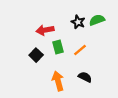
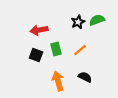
black star: rotated 24 degrees clockwise
red arrow: moved 6 px left
green rectangle: moved 2 px left, 2 px down
black square: rotated 24 degrees counterclockwise
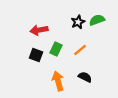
green rectangle: rotated 40 degrees clockwise
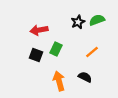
orange line: moved 12 px right, 2 px down
orange arrow: moved 1 px right
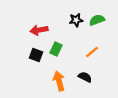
black star: moved 2 px left, 2 px up; rotated 16 degrees clockwise
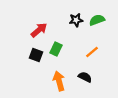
red arrow: rotated 150 degrees clockwise
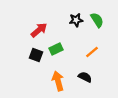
green semicircle: rotated 77 degrees clockwise
green rectangle: rotated 40 degrees clockwise
orange arrow: moved 1 px left
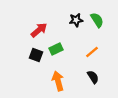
black semicircle: moved 8 px right; rotated 32 degrees clockwise
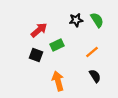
green rectangle: moved 1 px right, 4 px up
black semicircle: moved 2 px right, 1 px up
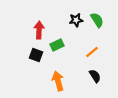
red arrow: rotated 48 degrees counterclockwise
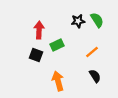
black star: moved 2 px right, 1 px down
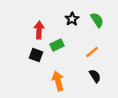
black star: moved 6 px left, 2 px up; rotated 24 degrees counterclockwise
